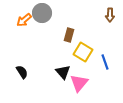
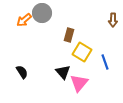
brown arrow: moved 3 px right, 5 px down
yellow square: moved 1 px left
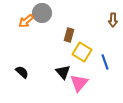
orange arrow: moved 2 px right, 1 px down
black semicircle: rotated 16 degrees counterclockwise
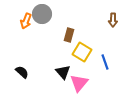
gray circle: moved 1 px down
orange arrow: rotated 28 degrees counterclockwise
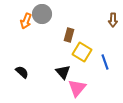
pink triangle: moved 2 px left, 5 px down
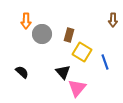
gray circle: moved 20 px down
orange arrow: rotated 21 degrees counterclockwise
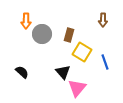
brown arrow: moved 10 px left
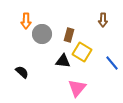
blue line: moved 7 px right, 1 px down; rotated 21 degrees counterclockwise
black triangle: moved 11 px up; rotated 42 degrees counterclockwise
